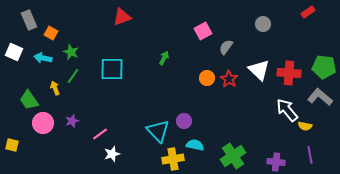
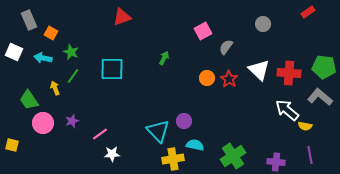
white arrow: rotated 10 degrees counterclockwise
white star: rotated 14 degrees clockwise
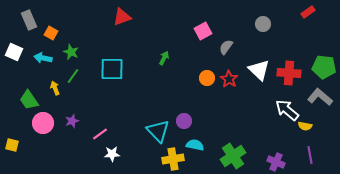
purple cross: rotated 18 degrees clockwise
